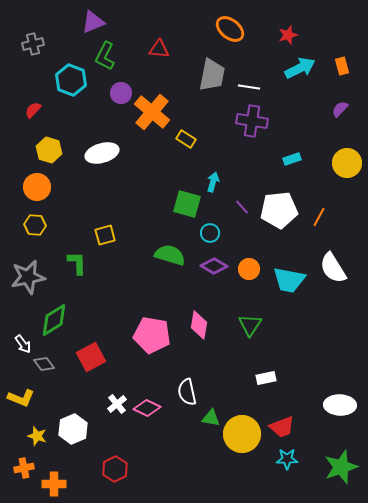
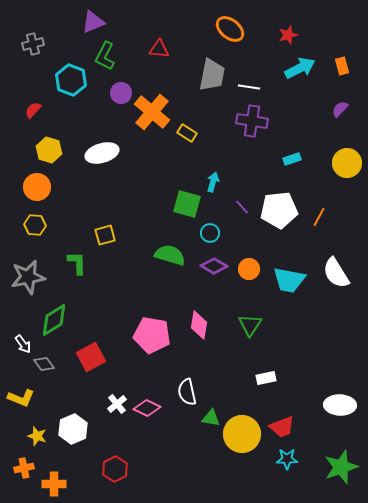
yellow rectangle at (186, 139): moved 1 px right, 6 px up
white semicircle at (333, 268): moved 3 px right, 5 px down
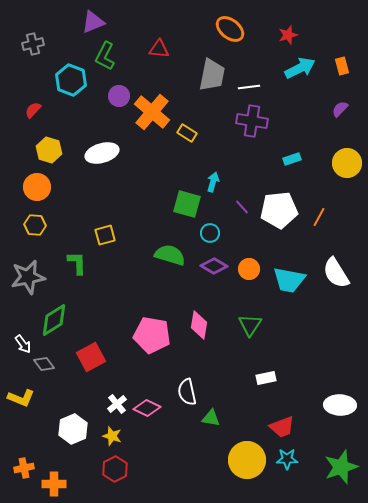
white line at (249, 87): rotated 15 degrees counterclockwise
purple circle at (121, 93): moved 2 px left, 3 px down
yellow circle at (242, 434): moved 5 px right, 26 px down
yellow star at (37, 436): moved 75 px right
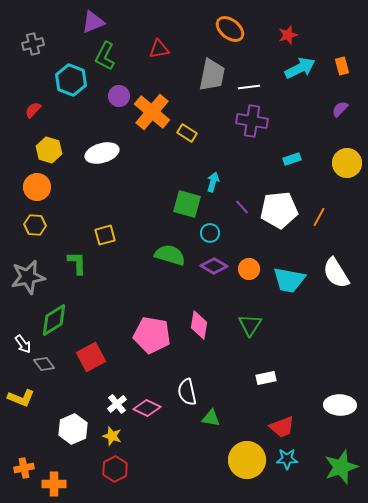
red triangle at (159, 49): rotated 15 degrees counterclockwise
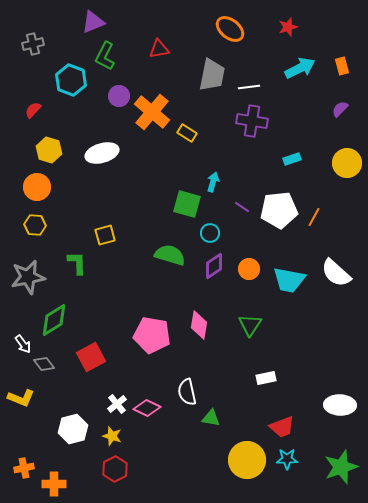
red star at (288, 35): moved 8 px up
purple line at (242, 207): rotated 14 degrees counterclockwise
orange line at (319, 217): moved 5 px left
purple diamond at (214, 266): rotated 64 degrees counterclockwise
white semicircle at (336, 273): rotated 16 degrees counterclockwise
white hexagon at (73, 429): rotated 8 degrees clockwise
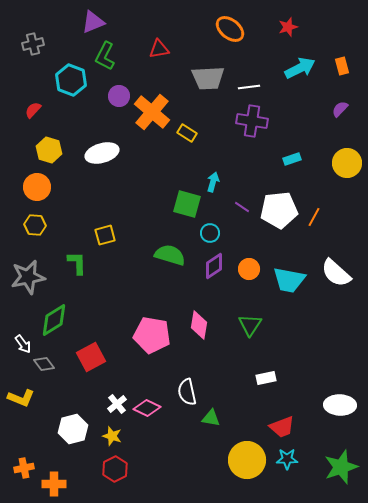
gray trapezoid at (212, 75): moved 4 px left, 3 px down; rotated 76 degrees clockwise
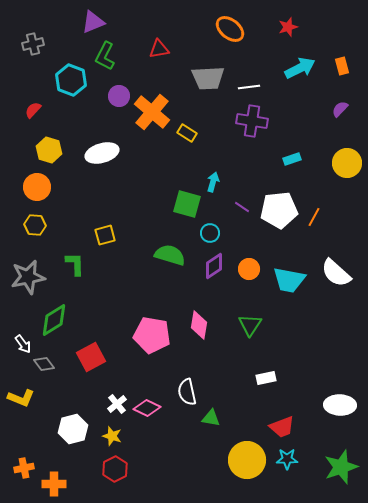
green L-shape at (77, 263): moved 2 px left, 1 px down
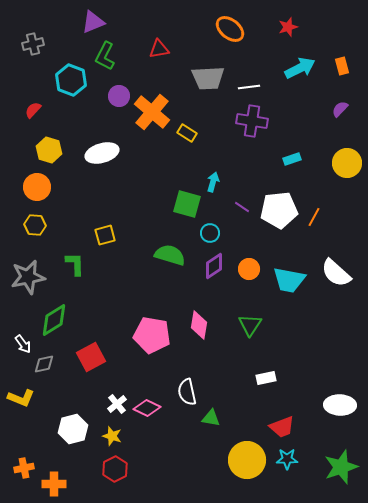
gray diamond at (44, 364): rotated 65 degrees counterclockwise
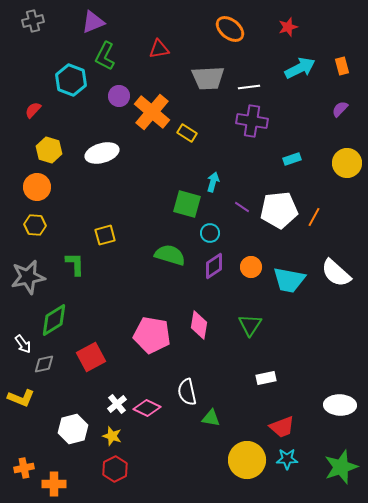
gray cross at (33, 44): moved 23 px up
orange circle at (249, 269): moved 2 px right, 2 px up
